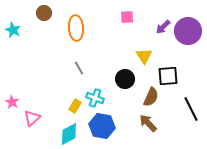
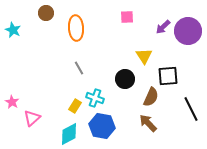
brown circle: moved 2 px right
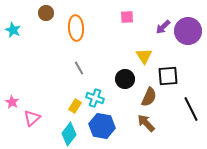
brown semicircle: moved 2 px left
brown arrow: moved 2 px left
cyan diamond: rotated 25 degrees counterclockwise
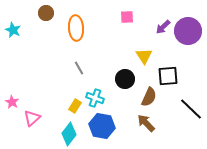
black line: rotated 20 degrees counterclockwise
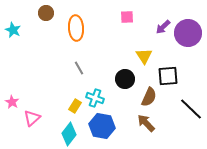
purple circle: moved 2 px down
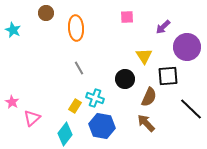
purple circle: moved 1 px left, 14 px down
cyan diamond: moved 4 px left
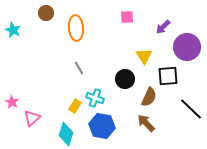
cyan diamond: moved 1 px right; rotated 20 degrees counterclockwise
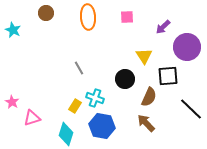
orange ellipse: moved 12 px right, 11 px up
pink triangle: rotated 24 degrees clockwise
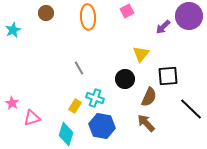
pink square: moved 6 px up; rotated 24 degrees counterclockwise
cyan star: rotated 21 degrees clockwise
purple circle: moved 2 px right, 31 px up
yellow triangle: moved 3 px left, 2 px up; rotated 12 degrees clockwise
pink star: moved 1 px down
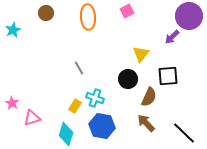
purple arrow: moved 9 px right, 10 px down
black circle: moved 3 px right
black line: moved 7 px left, 24 px down
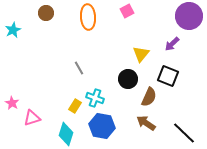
purple arrow: moved 7 px down
black square: rotated 25 degrees clockwise
brown arrow: rotated 12 degrees counterclockwise
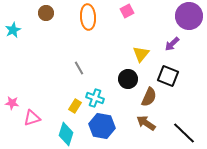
pink star: rotated 24 degrees counterclockwise
